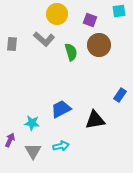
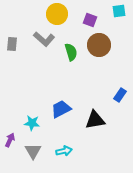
cyan arrow: moved 3 px right, 5 px down
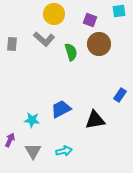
yellow circle: moved 3 px left
brown circle: moved 1 px up
cyan star: moved 3 px up
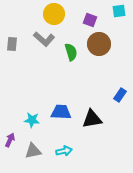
blue trapezoid: moved 3 px down; rotated 30 degrees clockwise
black triangle: moved 3 px left, 1 px up
gray triangle: rotated 48 degrees clockwise
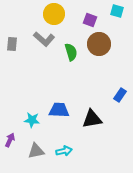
cyan square: moved 2 px left; rotated 24 degrees clockwise
blue trapezoid: moved 2 px left, 2 px up
gray triangle: moved 3 px right
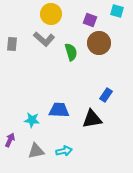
yellow circle: moved 3 px left
brown circle: moved 1 px up
blue rectangle: moved 14 px left
